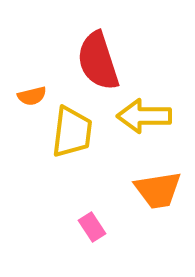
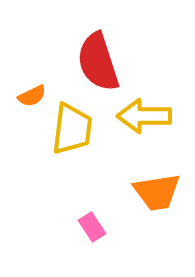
red semicircle: moved 1 px down
orange semicircle: rotated 12 degrees counterclockwise
yellow trapezoid: moved 3 px up
orange trapezoid: moved 1 px left, 2 px down
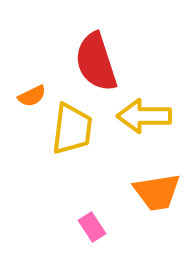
red semicircle: moved 2 px left
